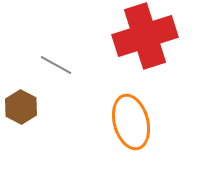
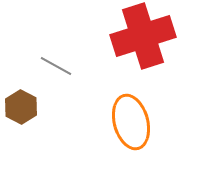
red cross: moved 2 px left
gray line: moved 1 px down
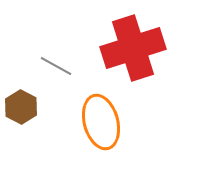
red cross: moved 10 px left, 12 px down
orange ellipse: moved 30 px left
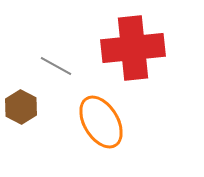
red cross: rotated 12 degrees clockwise
orange ellipse: rotated 16 degrees counterclockwise
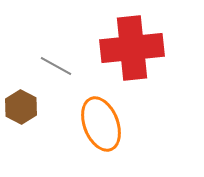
red cross: moved 1 px left
orange ellipse: moved 2 px down; rotated 10 degrees clockwise
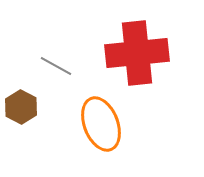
red cross: moved 5 px right, 5 px down
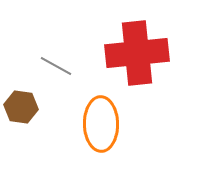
brown hexagon: rotated 20 degrees counterclockwise
orange ellipse: rotated 20 degrees clockwise
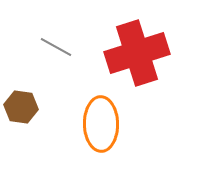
red cross: rotated 12 degrees counterclockwise
gray line: moved 19 px up
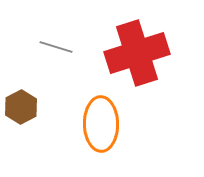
gray line: rotated 12 degrees counterclockwise
brown hexagon: rotated 24 degrees clockwise
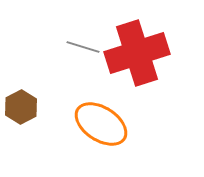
gray line: moved 27 px right
orange ellipse: rotated 56 degrees counterclockwise
